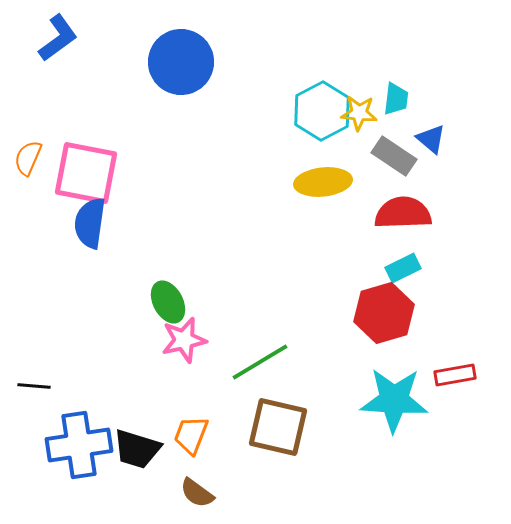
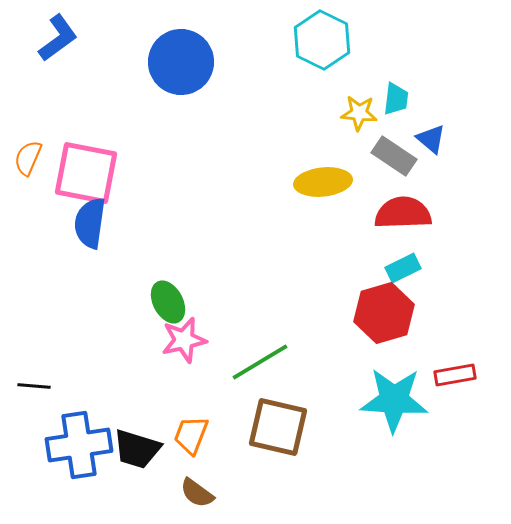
cyan hexagon: moved 71 px up; rotated 6 degrees counterclockwise
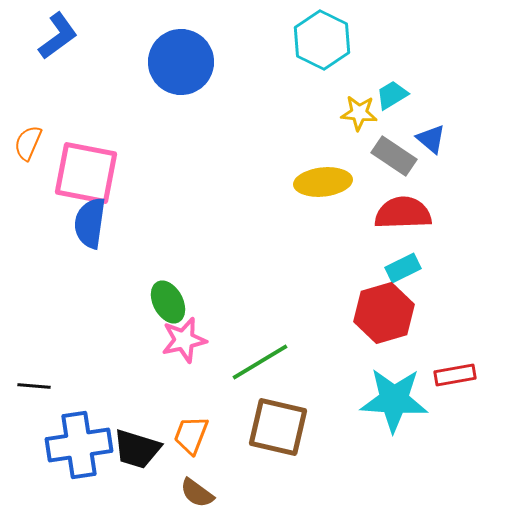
blue L-shape: moved 2 px up
cyan trapezoid: moved 4 px left, 4 px up; rotated 128 degrees counterclockwise
orange semicircle: moved 15 px up
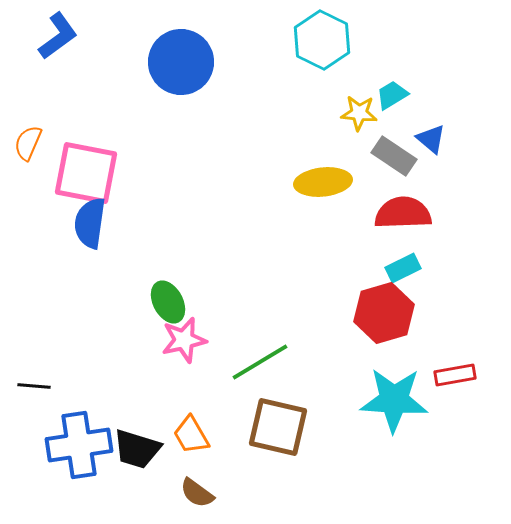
orange trapezoid: rotated 51 degrees counterclockwise
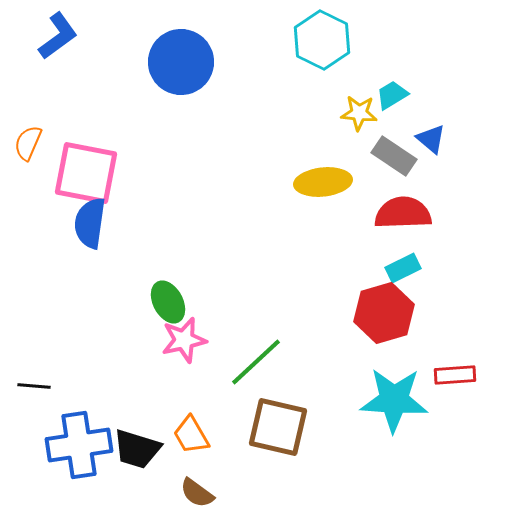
green line: moved 4 px left; rotated 12 degrees counterclockwise
red rectangle: rotated 6 degrees clockwise
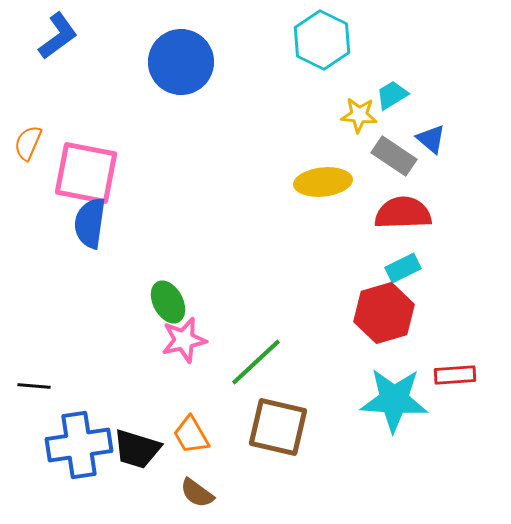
yellow star: moved 2 px down
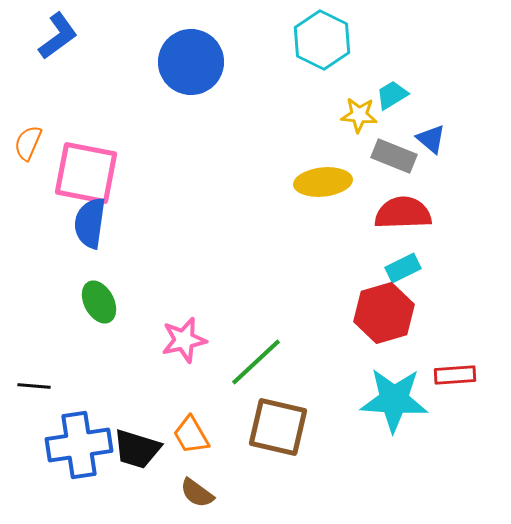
blue circle: moved 10 px right
gray rectangle: rotated 12 degrees counterclockwise
green ellipse: moved 69 px left
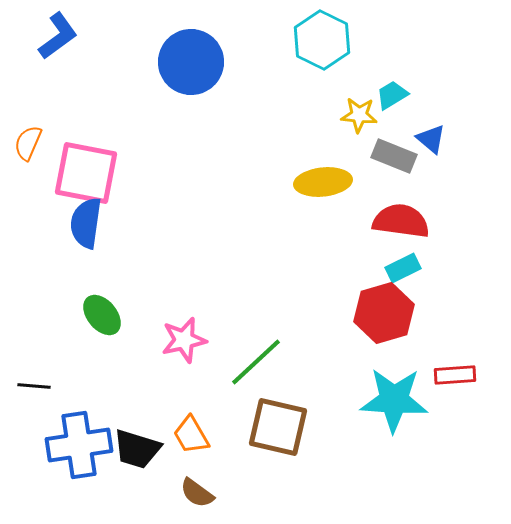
red semicircle: moved 2 px left, 8 px down; rotated 10 degrees clockwise
blue semicircle: moved 4 px left
green ellipse: moved 3 px right, 13 px down; rotated 12 degrees counterclockwise
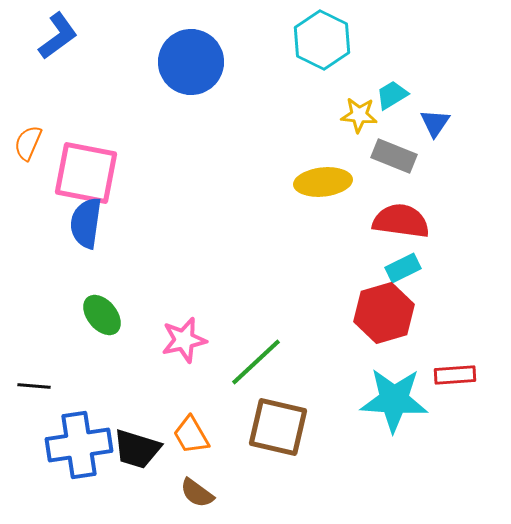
blue triangle: moved 4 px right, 16 px up; rotated 24 degrees clockwise
